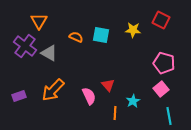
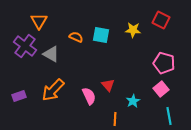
gray triangle: moved 2 px right, 1 px down
orange line: moved 6 px down
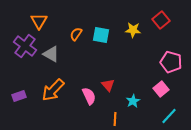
red square: rotated 24 degrees clockwise
orange semicircle: moved 3 px up; rotated 80 degrees counterclockwise
pink pentagon: moved 7 px right, 1 px up
cyan line: rotated 54 degrees clockwise
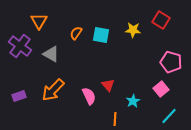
red square: rotated 18 degrees counterclockwise
orange semicircle: moved 1 px up
purple cross: moved 5 px left
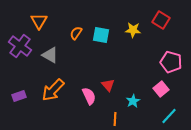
gray triangle: moved 1 px left, 1 px down
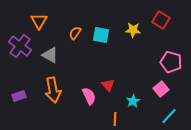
orange semicircle: moved 1 px left
orange arrow: rotated 55 degrees counterclockwise
